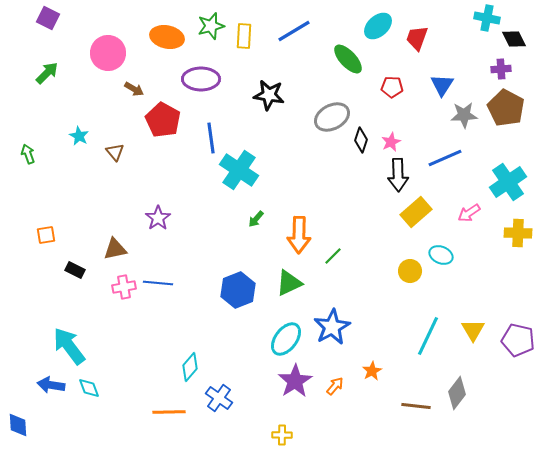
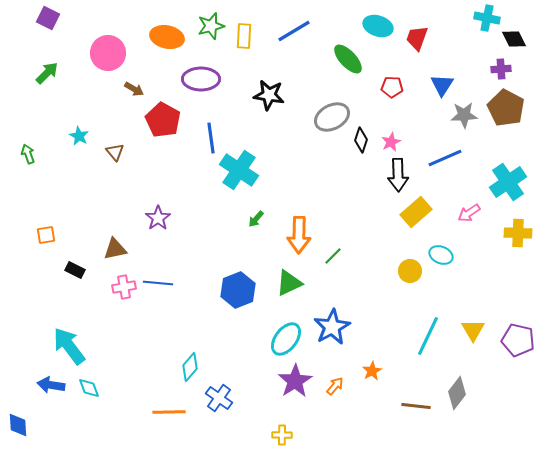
cyan ellipse at (378, 26): rotated 60 degrees clockwise
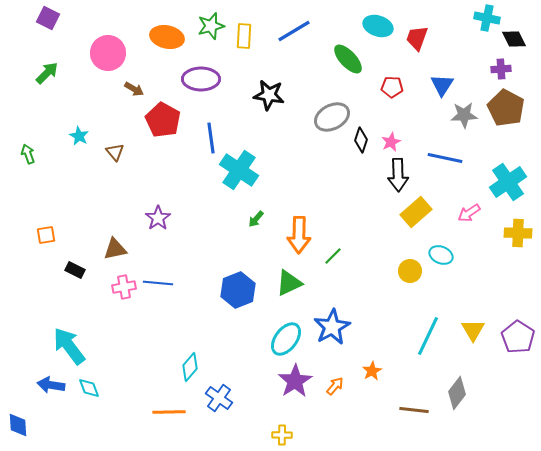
blue line at (445, 158): rotated 36 degrees clockwise
purple pentagon at (518, 340): moved 3 px up; rotated 20 degrees clockwise
brown line at (416, 406): moved 2 px left, 4 px down
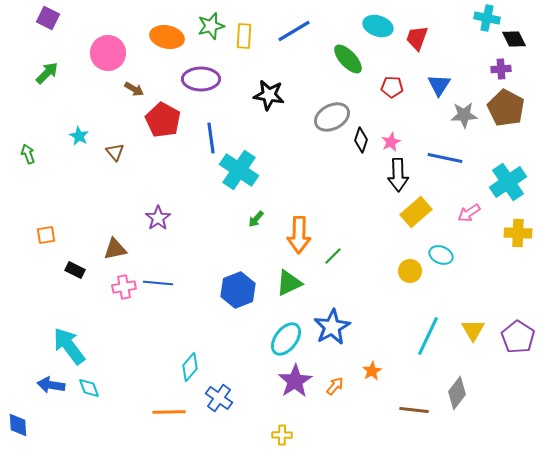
blue triangle at (442, 85): moved 3 px left
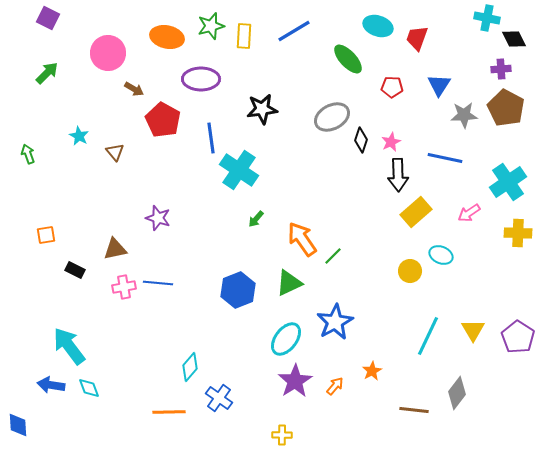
black star at (269, 95): moved 7 px left, 14 px down; rotated 16 degrees counterclockwise
purple star at (158, 218): rotated 20 degrees counterclockwise
orange arrow at (299, 235): moved 3 px right, 4 px down; rotated 144 degrees clockwise
blue star at (332, 327): moved 3 px right, 5 px up
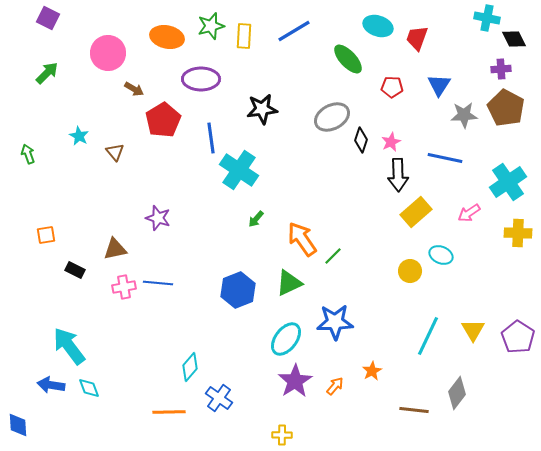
red pentagon at (163, 120): rotated 12 degrees clockwise
blue star at (335, 322): rotated 27 degrees clockwise
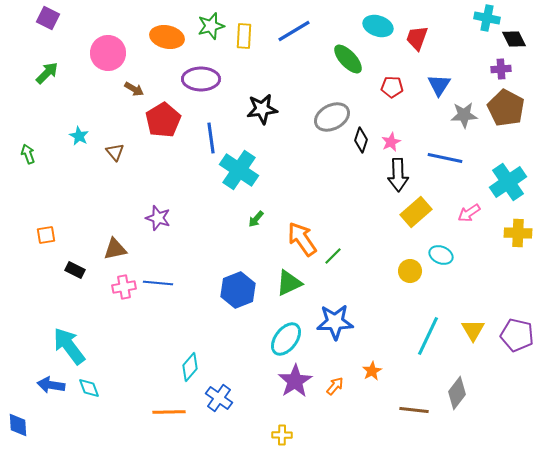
purple pentagon at (518, 337): moved 1 px left, 2 px up; rotated 20 degrees counterclockwise
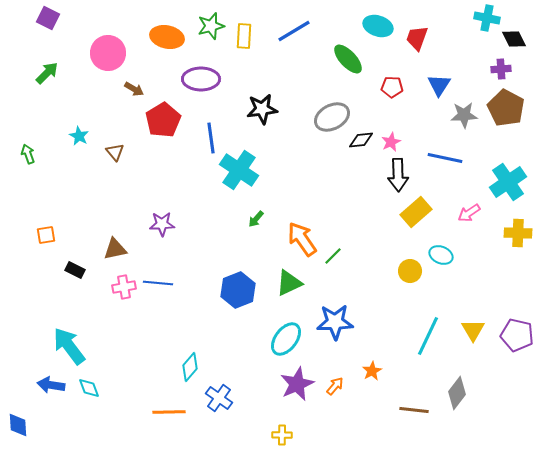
black diamond at (361, 140): rotated 65 degrees clockwise
purple star at (158, 218): moved 4 px right, 6 px down; rotated 20 degrees counterclockwise
purple star at (295, 381): moved 2 px right, 3 px down; rotated 8 degrees clockwise
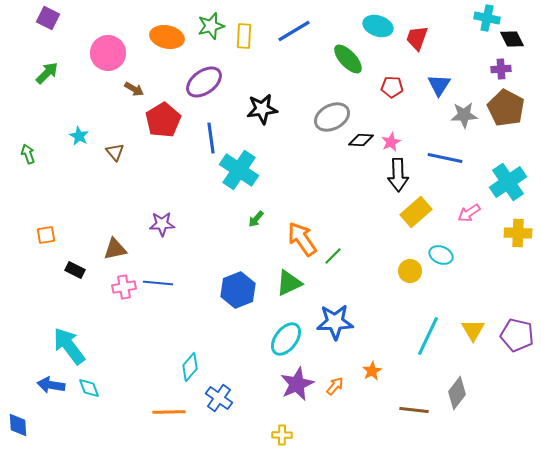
black diamond at (514, 39): moved 2 px left
purple ellipse at (201, 79): moved 3 px right, 3 px down; rotated 36 degrees counterclockwise
black diamond at (361, 140): rotated 10 degrees clockwise
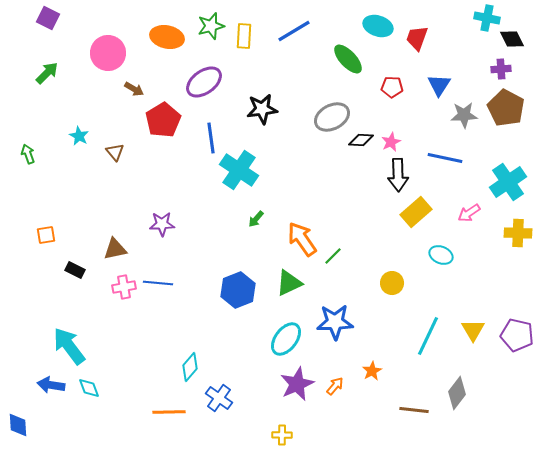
yellow circle at (410, 271): moved 18 px left, 12 px down
